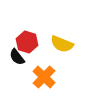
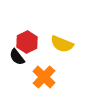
red hexagon: rotated 15 degrees clockwise
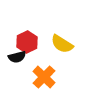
yellow semicircle: rotated 10 degrees clockwise
black semicircle: rotated 66 degrees counterclockwise
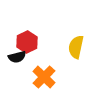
yellow semicircle: moved 14 px right, 3 px down; rotated 70 degrees clockwise
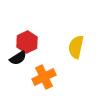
black semicircle: moved 1 px right, 1 px down; rotated 18 degrees counterclockwise
orange cross: rotated 20 degrees clockwise
